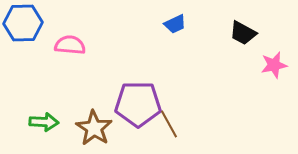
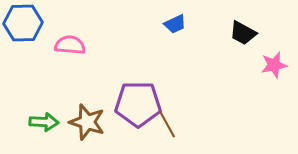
brown line: moved 2 px left
brown star: moved 7 px left, 6 px up; rotated 15 degrees counterclockwise
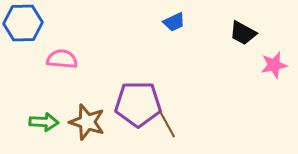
blue trapezoid: moved 1 px left, 2 px up
pink semicircle: moved 8 px left, 14 px down
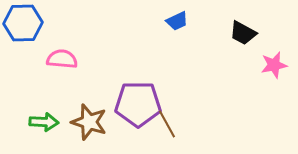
blue trapezoid: moved 3 px right, 1 px up
brown star: moved 2 px right
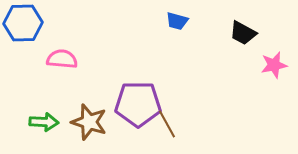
blue trapezoid: rotated 40 degrees clockwise
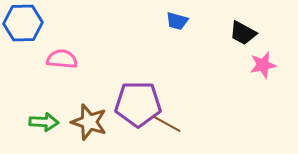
pink star: moved 11 px left
brown line: rotated 32 degrees counterclockwise
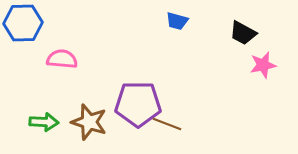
brown line: rotated 8 degrees counterclockwise
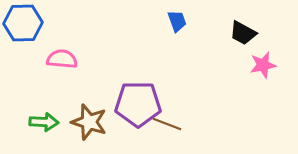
blue trapezoid: rotated 125 degrees counterclockwise
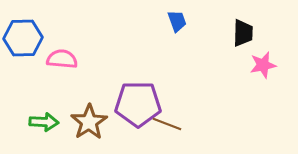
blue hexagon: moved 15 px down
black trapezoid: rotated 116 degrees counterclockwise
brown star: rotated 21 degrees clockwise
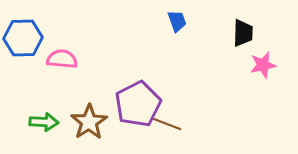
purple pentagon: rotated 27 degrees counterclockwise
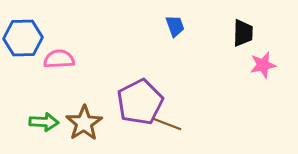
blue trapezoid: moved 2 px left, 5 px down
pink semicircle: moved 3 px left; rotated 8 degrees counterclockwise
purple pentagon: moved 2 px right, 2 px up
brown star: moved 5 px left, 1 px down
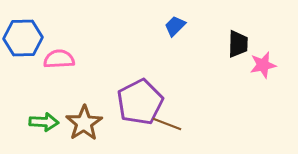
blue trapezoid: rotated 115 degrees counterclockwise
black trapezoid: moved 5 px left, 11 px down
